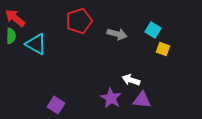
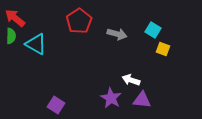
red pentagon: rotated 15 degrees counterclockwise
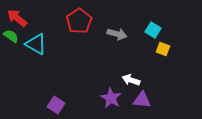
red arrow: moved 2 px right
green semicircle: rotated 56 degrees counterclockwise
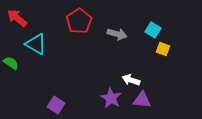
green semicircle: moved 27 px down
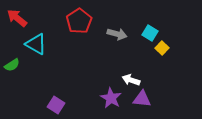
cyan square: moved 3 px left, 3 px down
yellow square: moved 1 px left, 1 px up; rotated 24 degrees clockwise
green semicircle: moved 1 px right, 2 px down; rotated 112 degrees clockwise
purple triangle: moved 1 px up
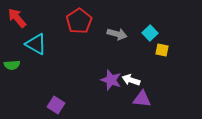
red arrow: rotated 10 degrees clockwise
cyan square: rotated 14 degrees clockwise
yellow square: moved 2 px down; rotated 32 degrees counterclockwise
green semicircle: rotated 28 degrees clockwise
purple star: moved 18 px up; rotated 10 degrees counterclockwise
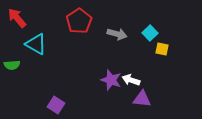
yellow square: moved 1 px up
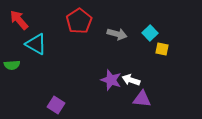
red arrow: moved 2 px right, 2 px down
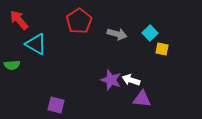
purple square: rotated 18 degrees counterclockwise
